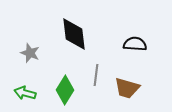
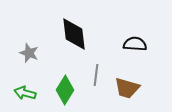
gray star: moved 1 px left
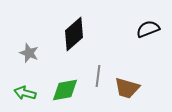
black diamond: rotated 56 degrees clockwise
black semicircle: moved 13 px right, 15 px up; rotated 25 degrees counterclockwise
gray line: moved 2 px right, 1 px down
green diamond: rotated 48 degrees clockwise
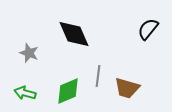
black semicircle: rotated 30 degrees counterclockwise
black diamond: rotated 72 degrees counterclockwise
green diamond: moved 3 px right, 1 px down; rotated 12 degrees counterclockwise
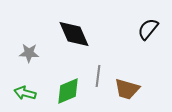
gray star: rotated 18 degrees counterclockwise
brown trapezoid: moved 1 px down
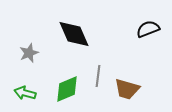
black semicircle: rotated 30 degrees clockwise
gray star: rotated 24 degrees counterclockwise
green diamond: moved 1 px left, 2 px up
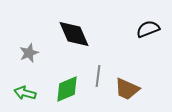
brown trapezoid: rotated 8 degrees clockwise
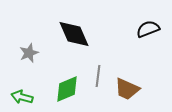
green arrow: moved 3 px left, 4 px down
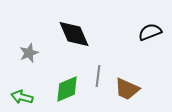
black semicircle: moved 2 px right, 3 px down
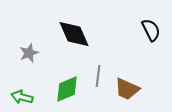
black semicircle: moved 1 px right, 2 px up; rotated 85 degrees clockwise
